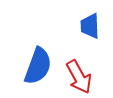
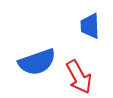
blue semicircle: moved 1 px left, 4 px up; rotated 51 degrees clockwise
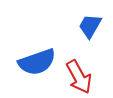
blue trapezoid: rotated 32 degrees clockwise
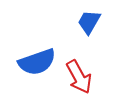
blue trapezoid: moved 1 px left, 4 px up
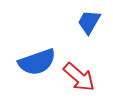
red arrow: rotated 20 degrees counterclockwise
